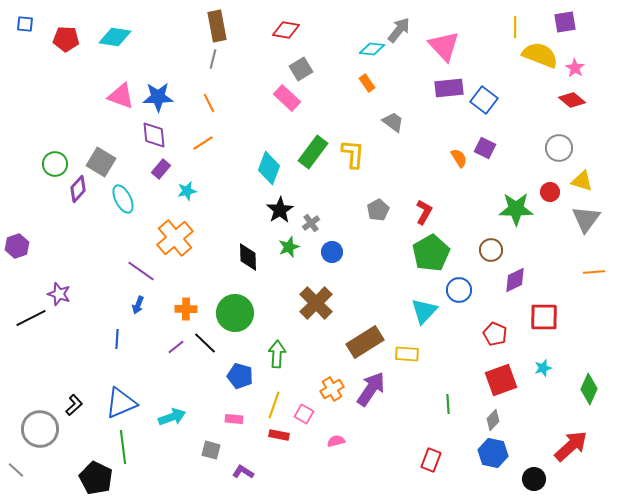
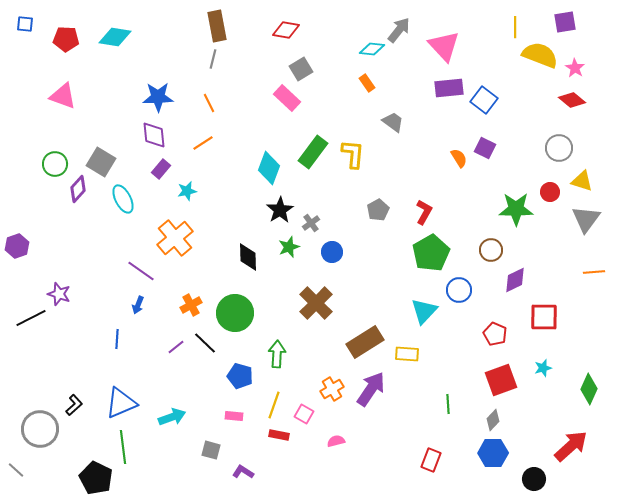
pink triangle at (121, 96): moved 58 px left
orange cross at (186, 309): moved 5 px right, 4 px up; rotated 30 degrees counterclockwise
pink rectangle at (234, 419): moved 3 px up
blue hexagon at (493, 453): rotated 12 degrees counterclockwise
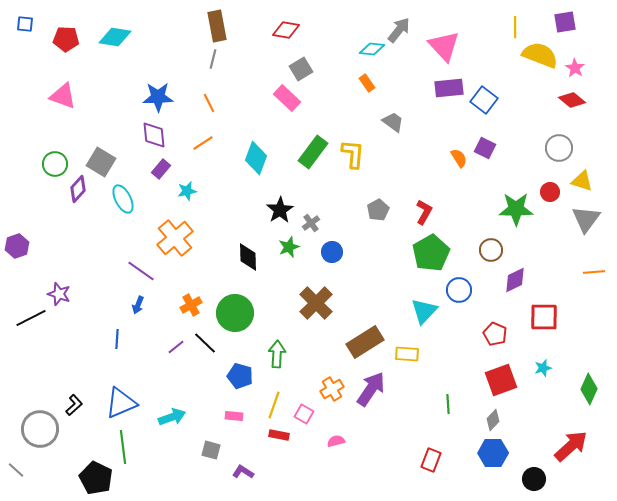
cyan diamond at (269, 168): moved 13 px left, 10 px up
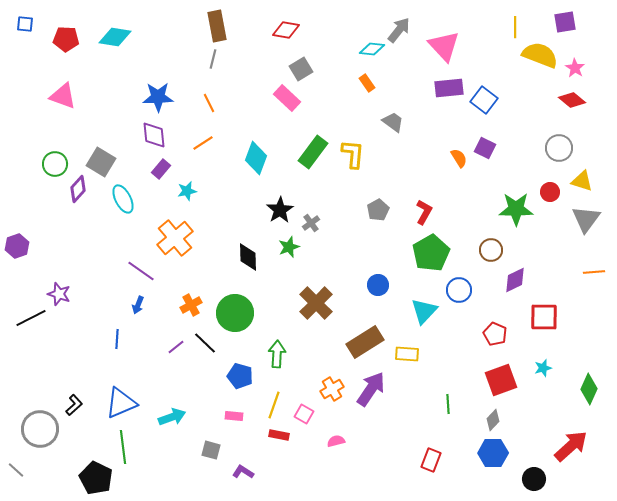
blue circle at (332, 252): moved 46 px right, 33 px down
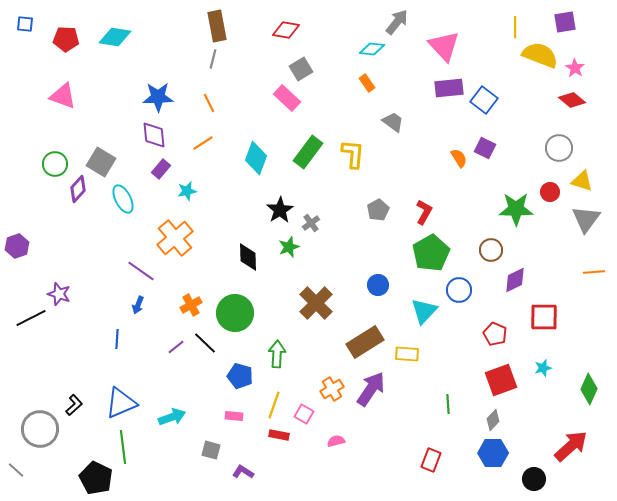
gray arrow at (399, 30): moved 2 px left, 8 px up
green rectangle at (313, 152): moved 5 px left
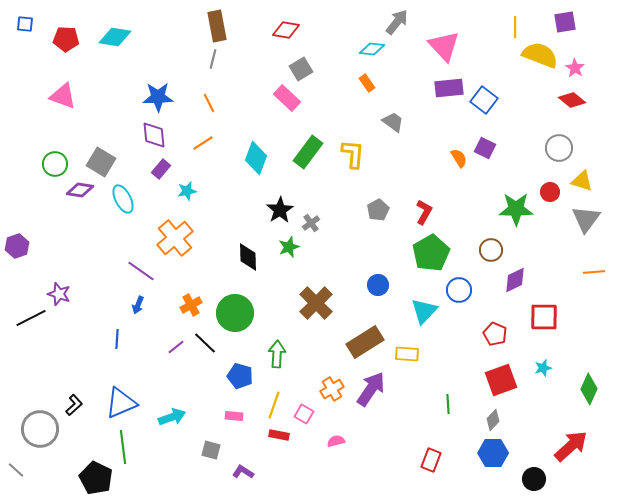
purple diamond at (78, 189): moved 2 px right, 1 px down; rotated 56 degrees clockwise
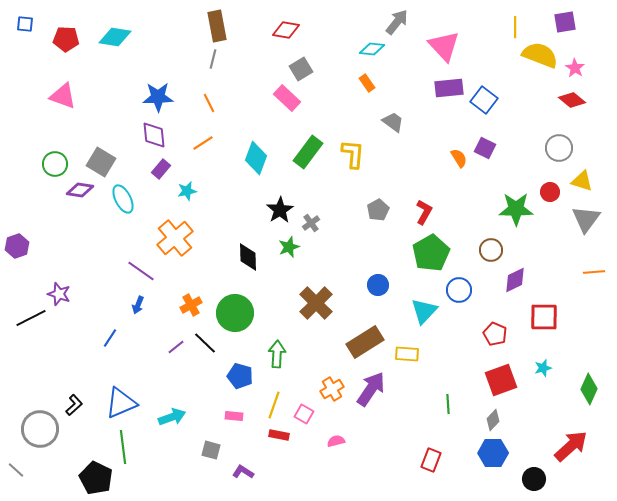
blue line at (117, 339): moved 7 px left, 1 px up; rotated 30 degrees clockwise
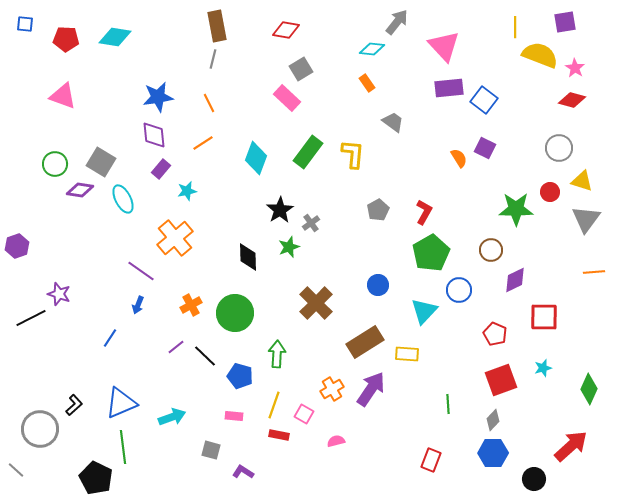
blue star at (158, 97): rotated 8 degrees counterclockwise
red diamond at (572, 100): rotated 24 degrees counterclockwise
black line at (205, 343): moved 13 px down
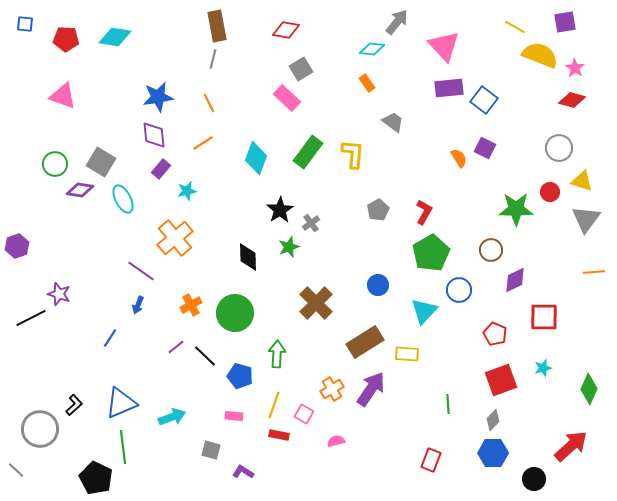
yellow line at (515, 27): rotated 60 degrees counterclockwise
